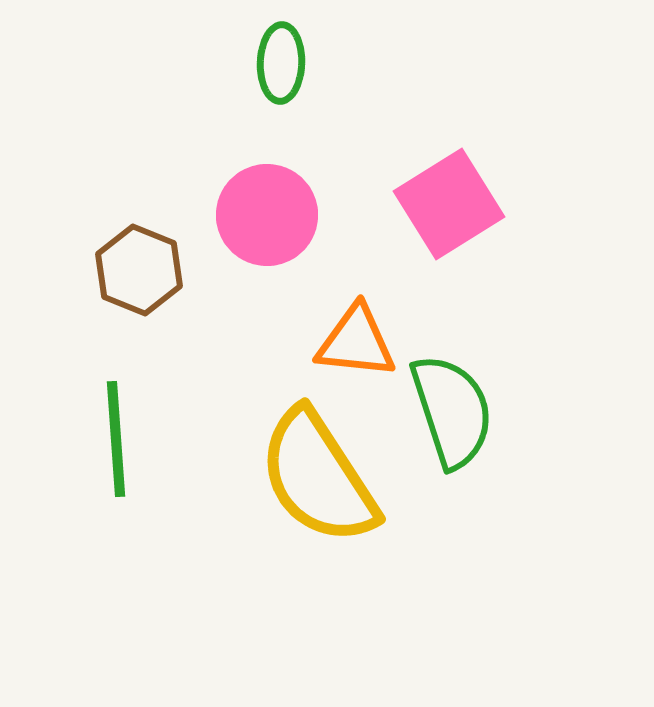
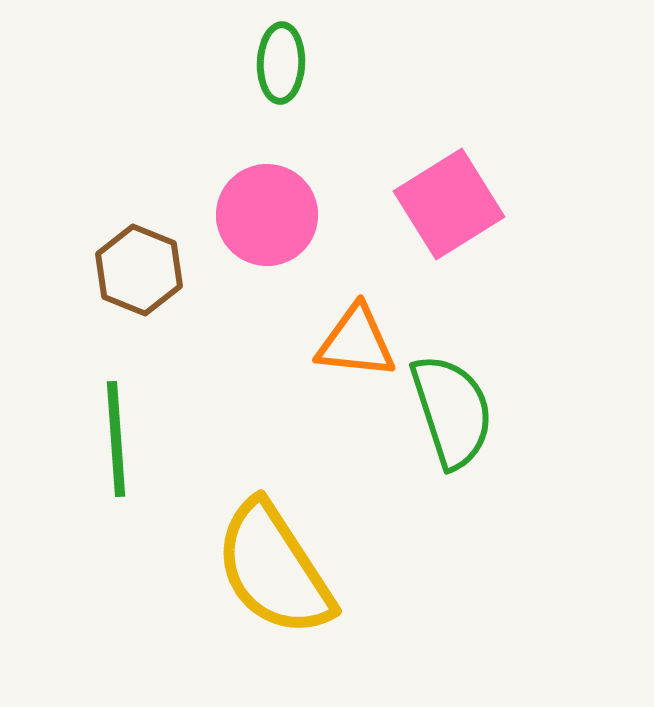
yellow semicircle: moved 44 px left, 92 px down
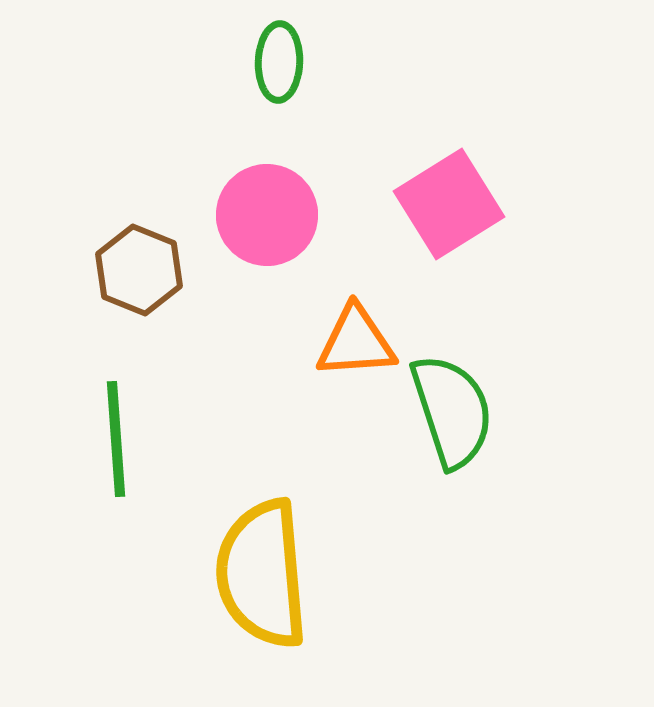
green ellipse: moved 2 px left, 1 px up
orange triangle: rotated 10 degrees counterclockwise
yellow semicircle: moved 12 px left, 5 px down; rotated 28 degrees clockwise
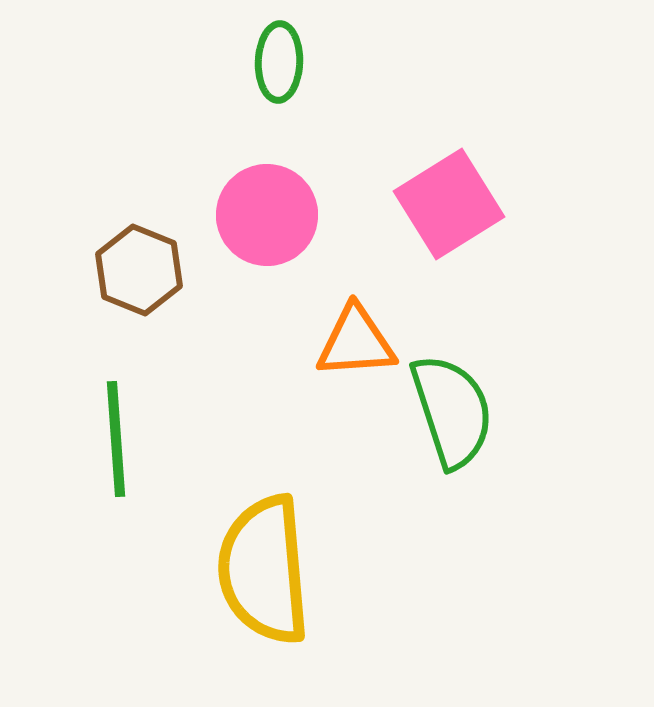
yellow semicircle: moved 2 px right, 4 px up
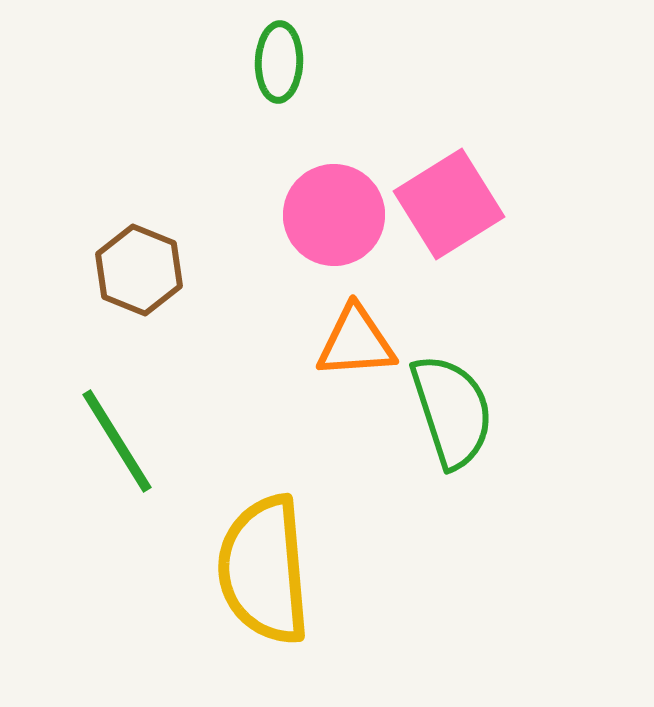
pink circle: moved 67 px right
green line: moved 1 px right, 2 px down; rotated 28 degrees counterclockwise
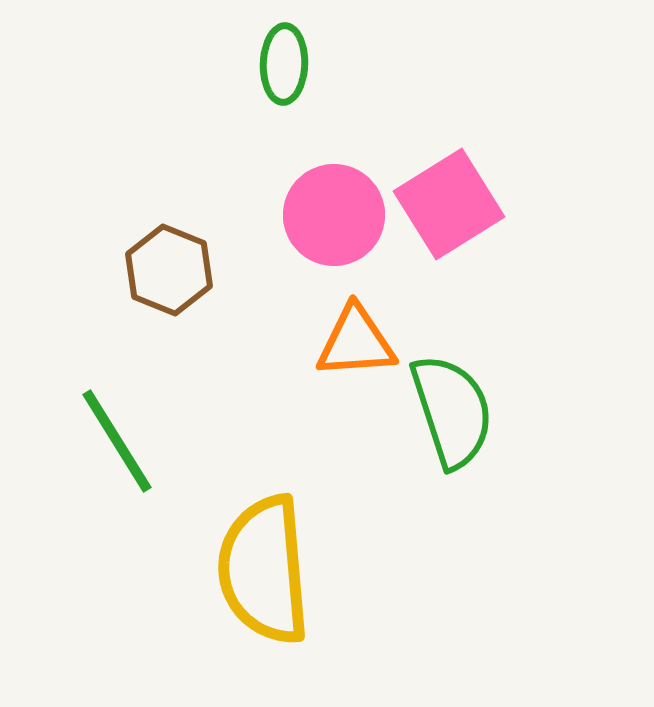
green ellipse: moved 5 px right, 2 px down
brown hexagon: moved 30 px right
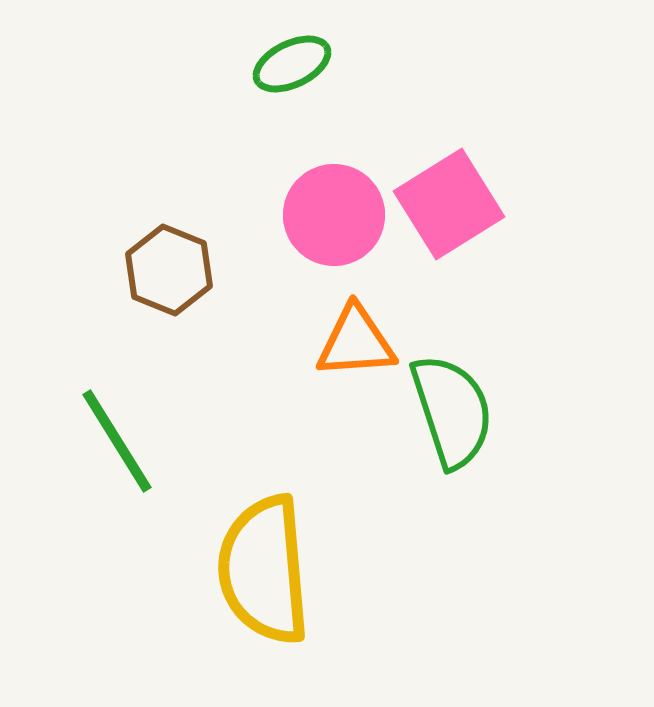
green ellipse: moved 8 px right; rotated 62 degrees clockwise
